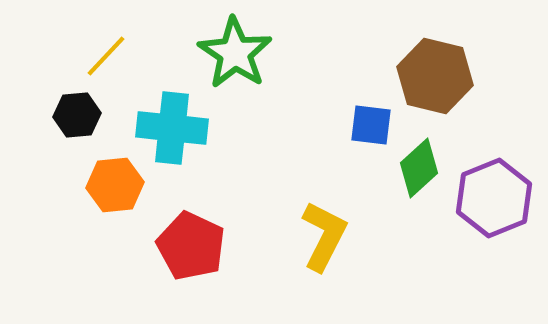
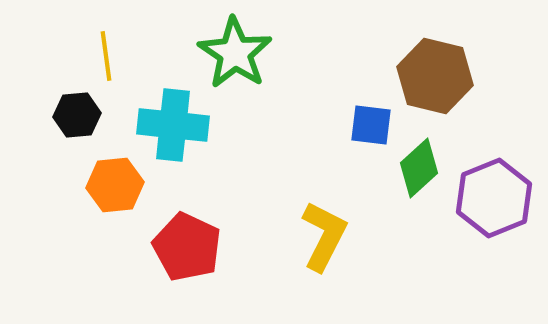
yellow line: rotated 51 degrees counterclockwise
cyan cross: moved 1 px right, 3 px up
red pentagon: moved 4 px left, 1 px down
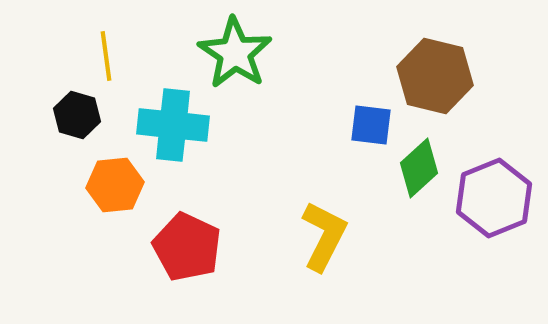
black hexagon: rotated 21 degrees clockwise
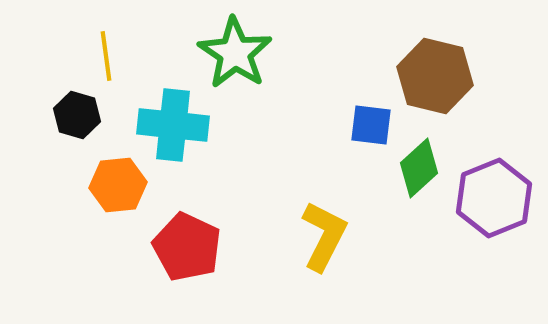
orange hexagon: moved 3 px right
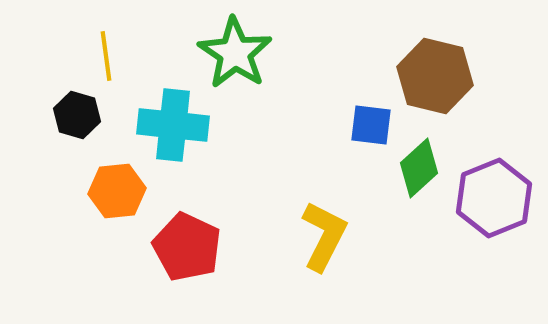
orange hexagon: moved 1 px left, 6 px down
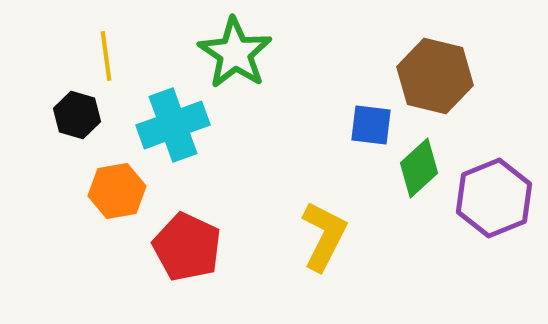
cyan cross: rotated 26 degrees counterclockwise
orange hexagon: rotated 4 degrees counterclockwise
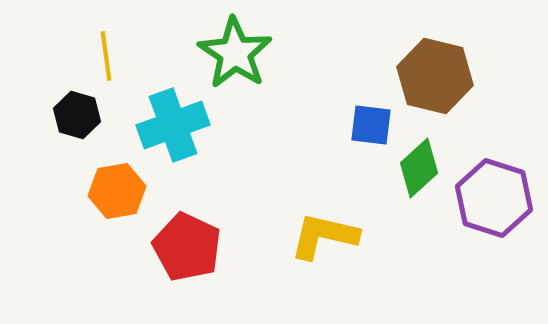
purple hexagon: rotated 20 degrees counterclockwise
yellow L-shape: rotated 104 degrees counterclockwise
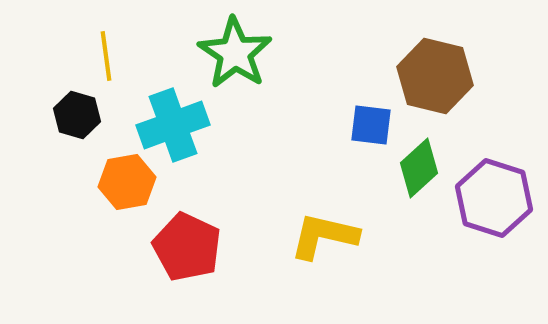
orange hexagon: moved 10 px right, 9 px up
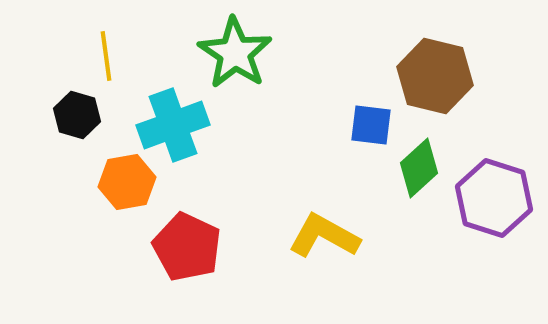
yellow L-shape: rotated 16 degrees clockwise
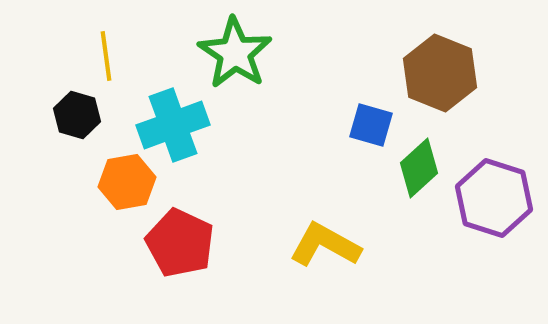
brown hexagon: moved 5 px right, 3 px up; rotated 8 degrees clockwise
blue square: rotated 9 degrees clockwise
yellow L-shape: moved 1 px right, 9 px down
red pentagon: moved 7 px left, 4 px up
